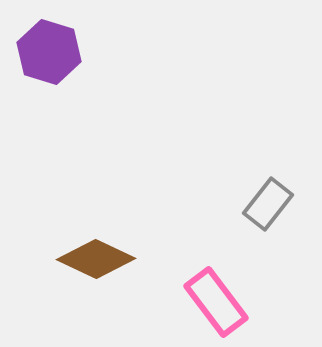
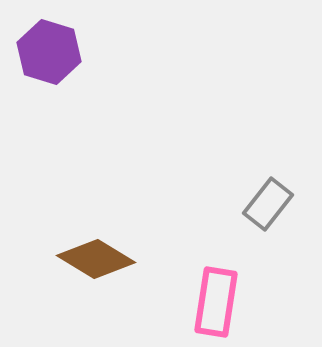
brown diamond: rotated 6 degrees clockwise
pink rectangle: rotated 46 degrees clockwise
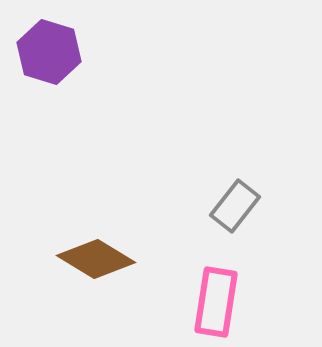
gray rectangle: moved 33 px left, 2 px down
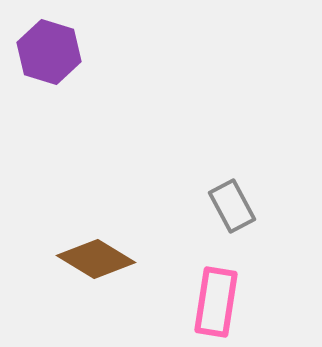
gray rectangle: moved 3 px left; rotated 66 degrees counterclockwise
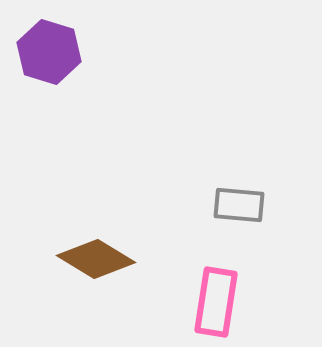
gray rectangle: moved 7 px right, 1 px up; rotated 57 degrees counterclockwise
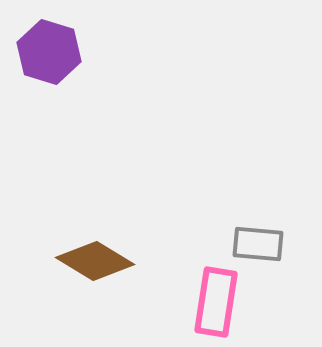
gray rectangle: moved 19 px right, 39 px down
brown diamond: moved 1 px left, 2 px down
